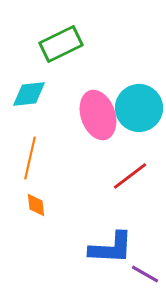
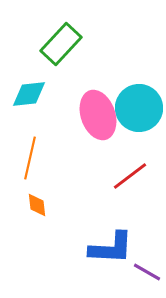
green rectangle: rotated 21 degrees counterclockwise
orange diamond: moved 1 px right
purple line: moved 2 px right, 2 px up
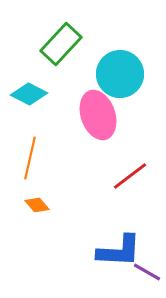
cyan diamond: rotated 33 degrees clockwise
cyan circle: moved 19 px left, 34 px up
orange diamond: rotated 35 degrees counterclockwise
blue L-shape: moved 8 px right, 3 px down
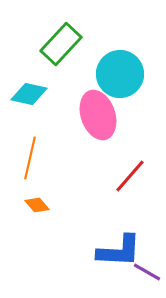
cyan diamond: rotated 15 degrees counterclockwise
red line: rotated 12 degrees counterclockwise
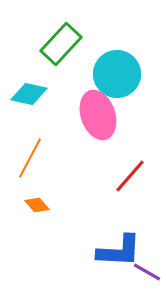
cyan circle: moved 3 px left
orange line: rotated 15 degrees clockwise
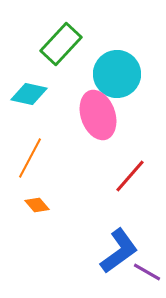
blue L-shape: rotated 39 degrees counterclockwise
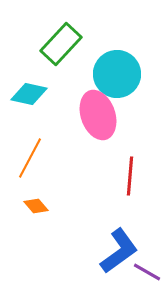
red line: rotated 36 degrees counterclockwise
orange diamond: moved 1 px left, 1 px down
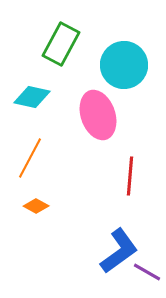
green rectangle: rotated 15 degrees counterclockwise
cyan circle: moved 7 px right, 9 px up
cyan diamond: moved 3 px right, 3 px down
orange diamond: rotated 20 degrees counterclockwise
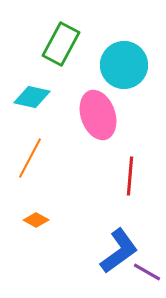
orange diamond: moved 14 px down
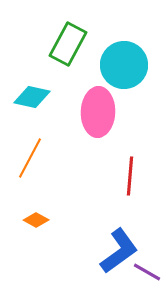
green rectangle: moved 7 px right
pink ellipse: moved 3 px up; rotated 21 degrees clockwise
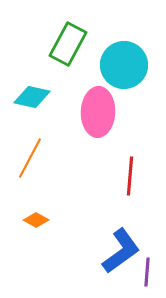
blue L-shape: moved 2 px right
purple line: rotated 64 degrees clockwise
